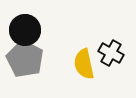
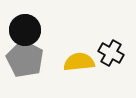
yellow semicircle: moved 5 px left, 2 px up; rotated 96 degrees clockwise
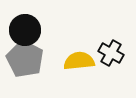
yellow semicircle: moved 1 px up
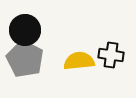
black cross: moved 2 px down; rotated 20 degrees counterclockwise
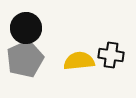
black circle: moved 1 px right, 2 px up
gray pentagon: rotated 21 degrees clockwise
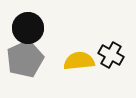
black circle: moved 2 px right
black cross: rotated 20 degrees clockwise
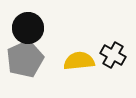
black cross: moved 2 px right
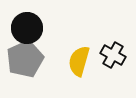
black circle: moved 1 px left
yellow semicircle: rotated 68 degrees counterclockwise
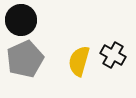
black circle: moved 6 px left, 8 px up
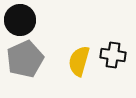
black circle: moved 1 px left
black cross: rotated 20 degrees counterclockwise
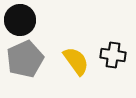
yellow semicircle: moved 3 px left; rotated 128 degrees clockwise
